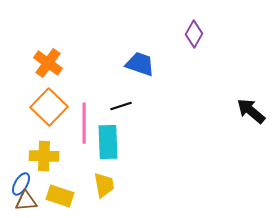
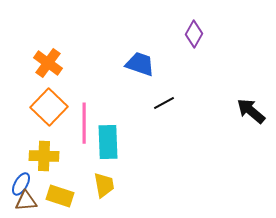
black line: moved 43 px right, 3 px up; rotated 10 degrees counterclockwise
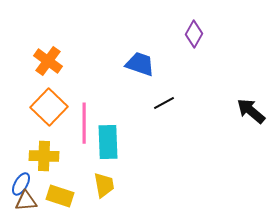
orange cross: moved 2 px up
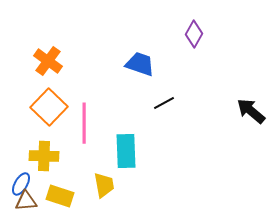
cyan rectangle: moved 18 px right, 9 px down
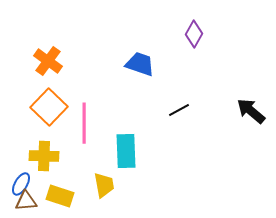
black line: moved 15 px right, 7 px down
